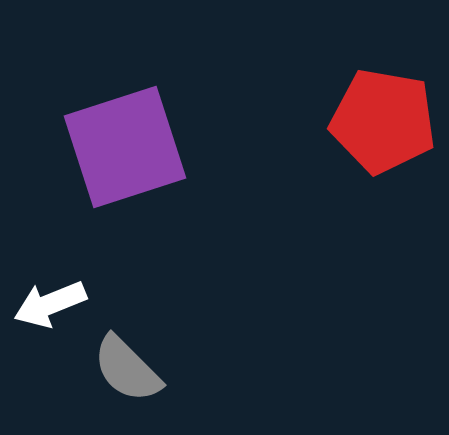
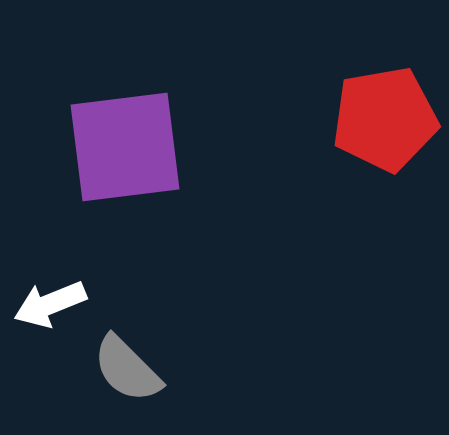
red pentagon: moved 2 px right, 2 px up; rotated 20 degrees counterclockwise
purple square: rotated 11 degrees clockwise
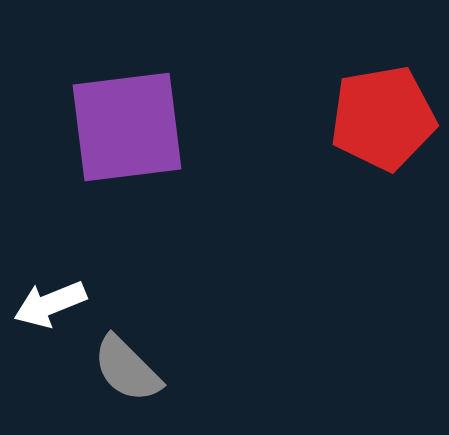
red pentagon: moved 2 px left, 1 px up
purple square: moved 2 px right, 20 px up
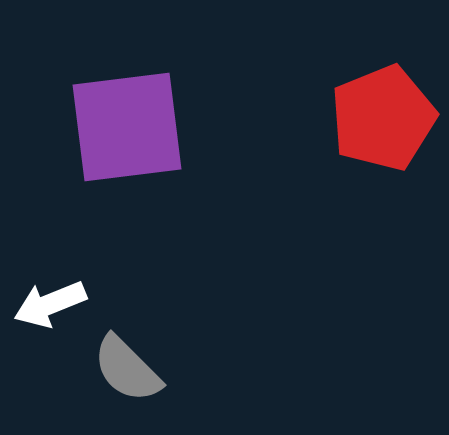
red pentagon: rotated 12 degrees counterclockwise
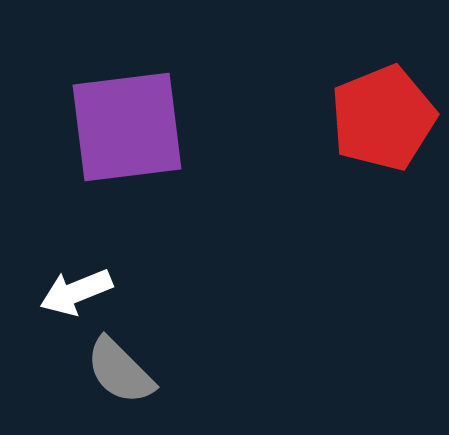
white arrow: moved 26 px right, 12 px up
gray semicircle: moved 7 px left, 2 px down
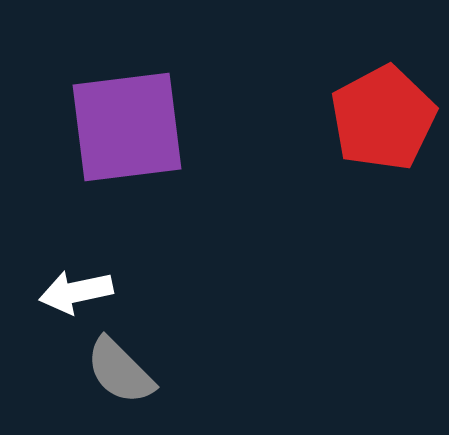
red pentagon: rotated 6 degrees counterclockwise
white arrow: rotated 10 degrees clockwise
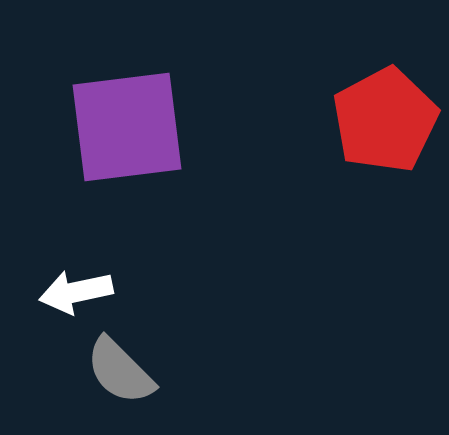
red pentagon: moved 2 px right, 2 px down
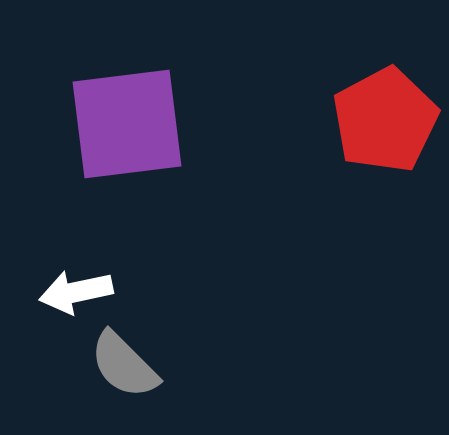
purple square: moved 3 px up
gray semicircle: moved 4 px right, 6 px up
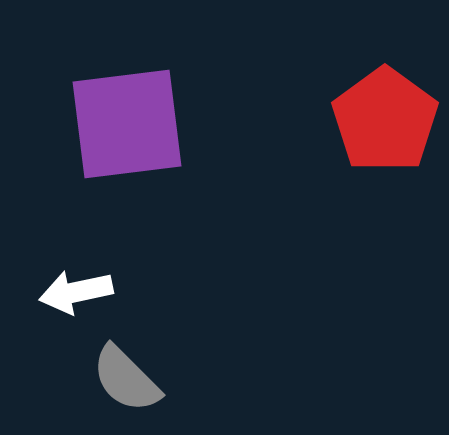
red pentagon: rotated 8 degrees counterclockwise
gray semicircle: moved 2 px right, 14 px down
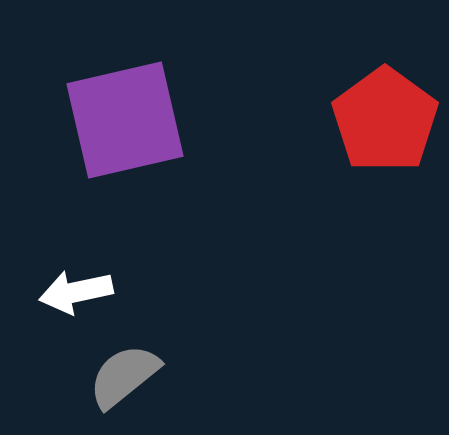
purple square: moved 2 px left, 4 px up; rotated 6 degrees counterclockwise
gray semicircle: moved 2 px left, 3 px up; rotated 96 degrees clockwise
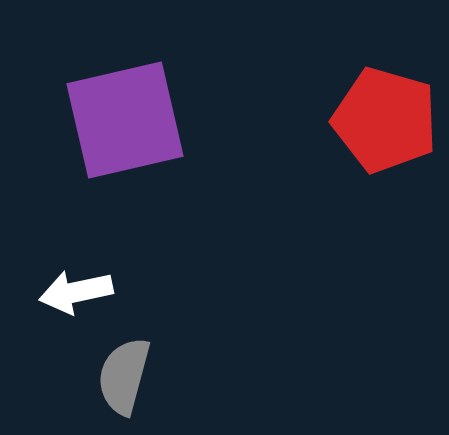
red pentagon: rotated 20 degrees counterclockwise
gray semicircle: rotated 36 degrees counterclockwise
